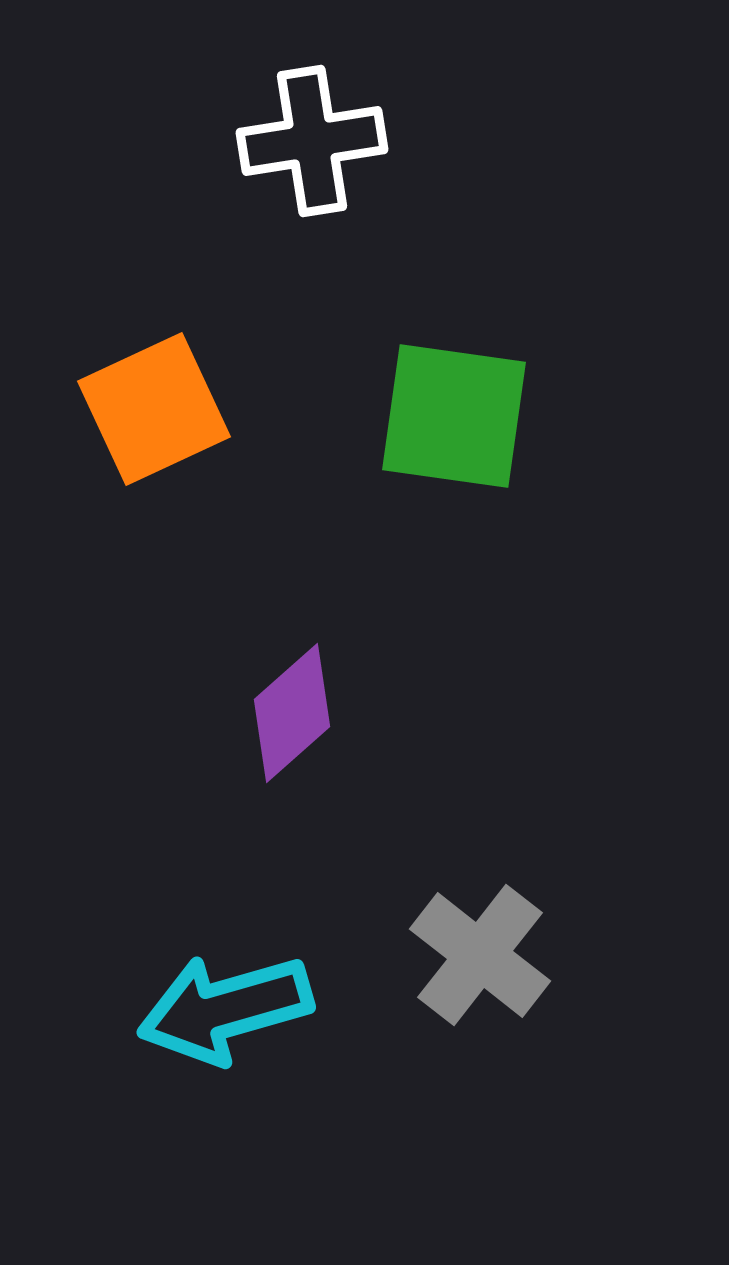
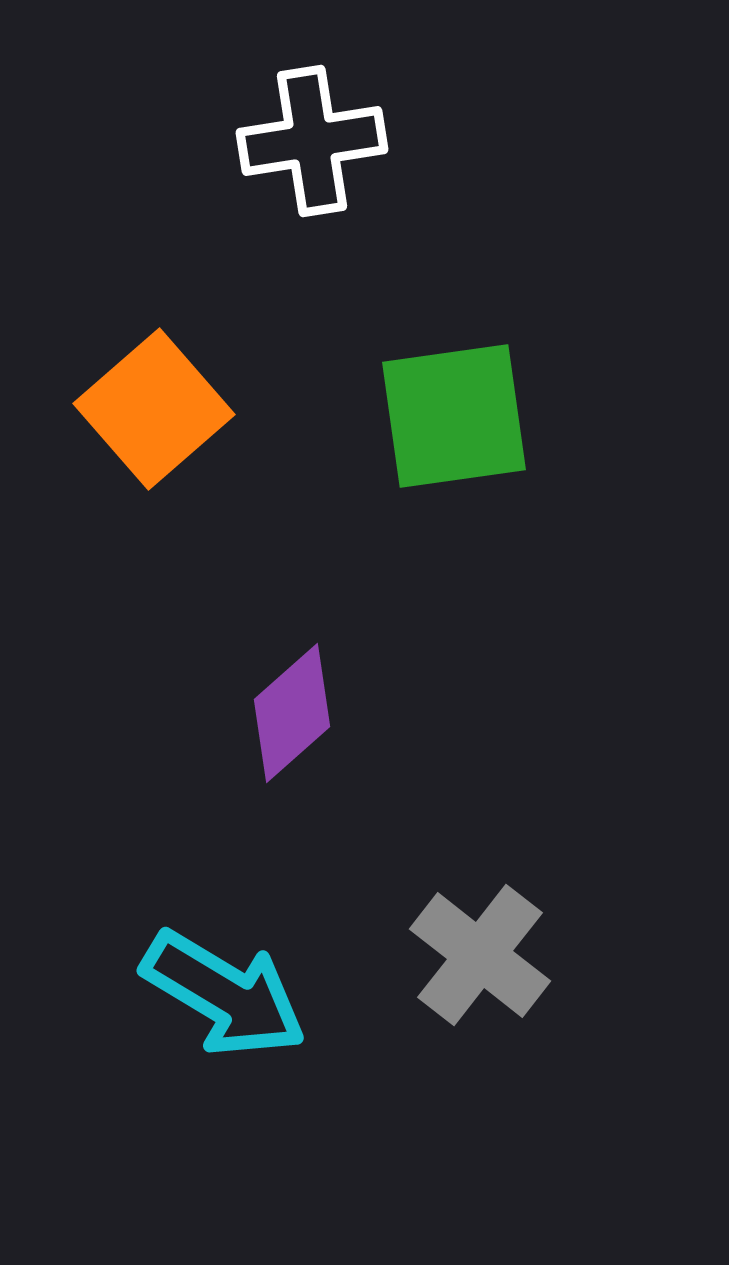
orange square: rotated 16 degrees counterclockwise
green square: rotated 16 degrees counterclockwise
cyan arrow: moved 1 px left, 15 px up; rotated 133 degrees counterclockwise
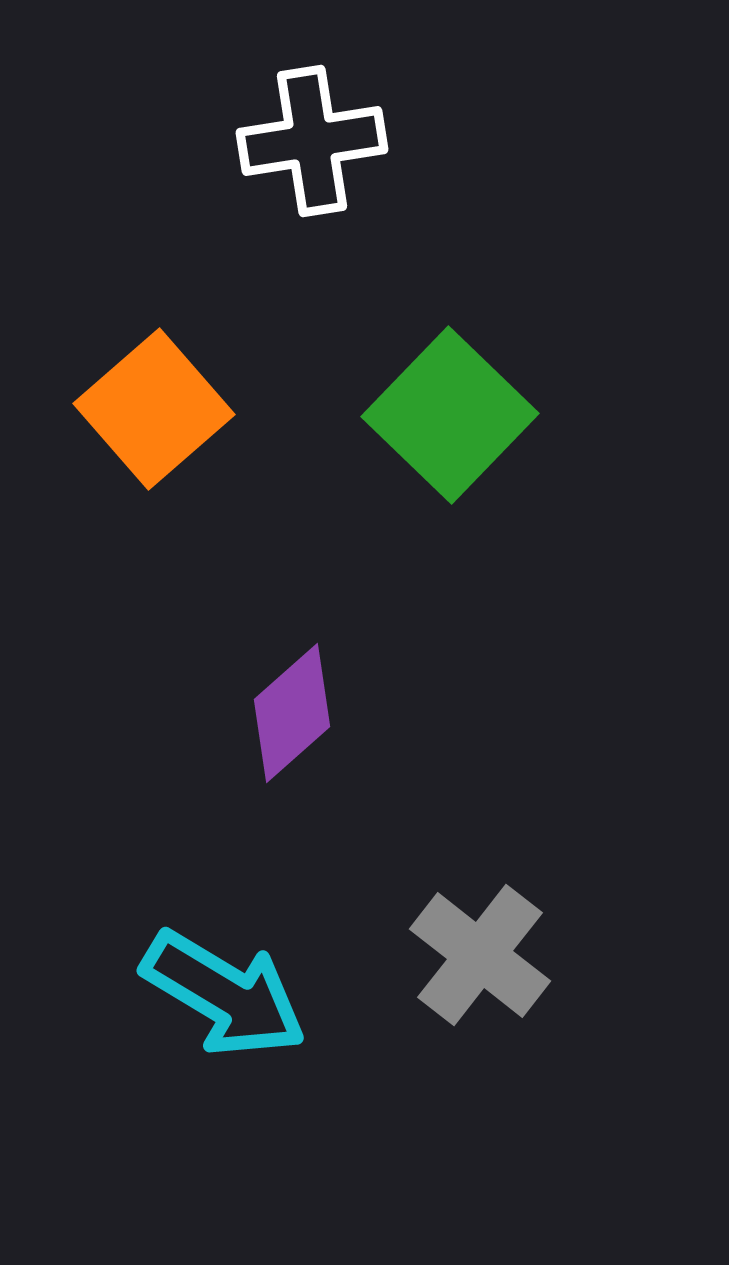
green square: moved 4 px left, 1 px up; rotated 38 degrees counterclockwise
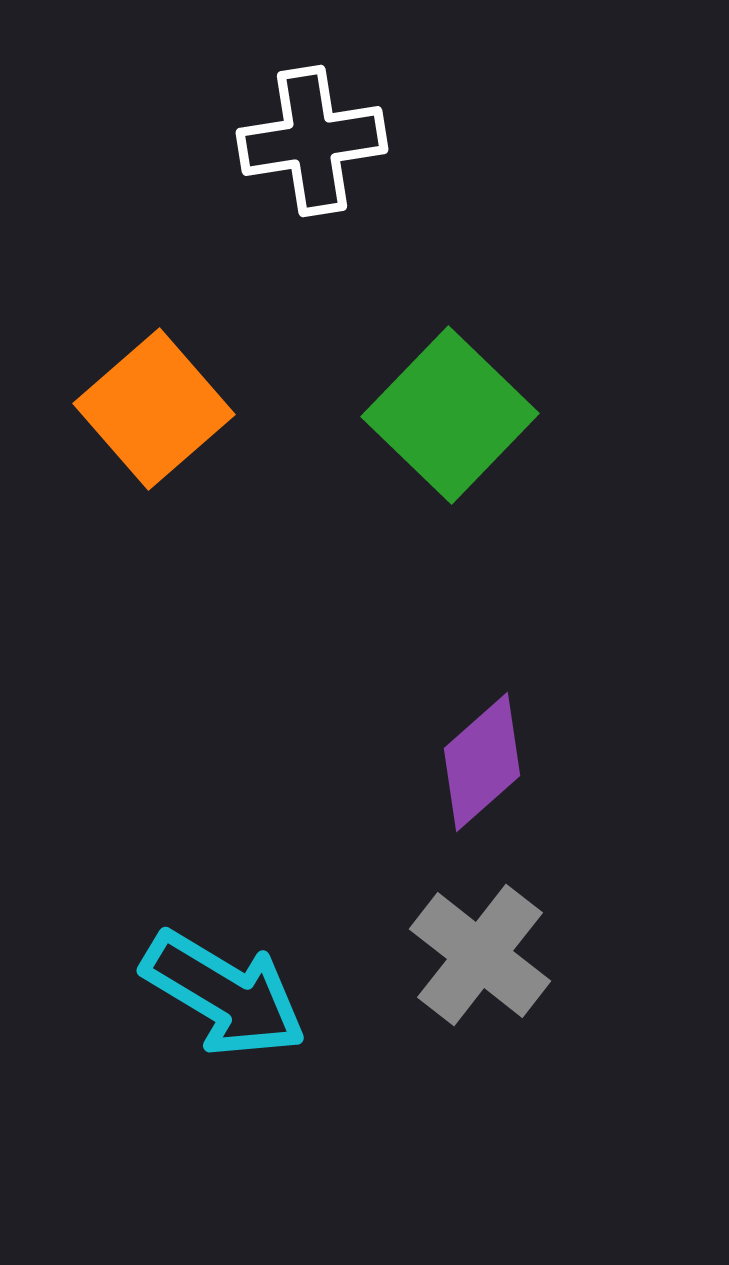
purple diamond: moved 190 px right, 49 px down
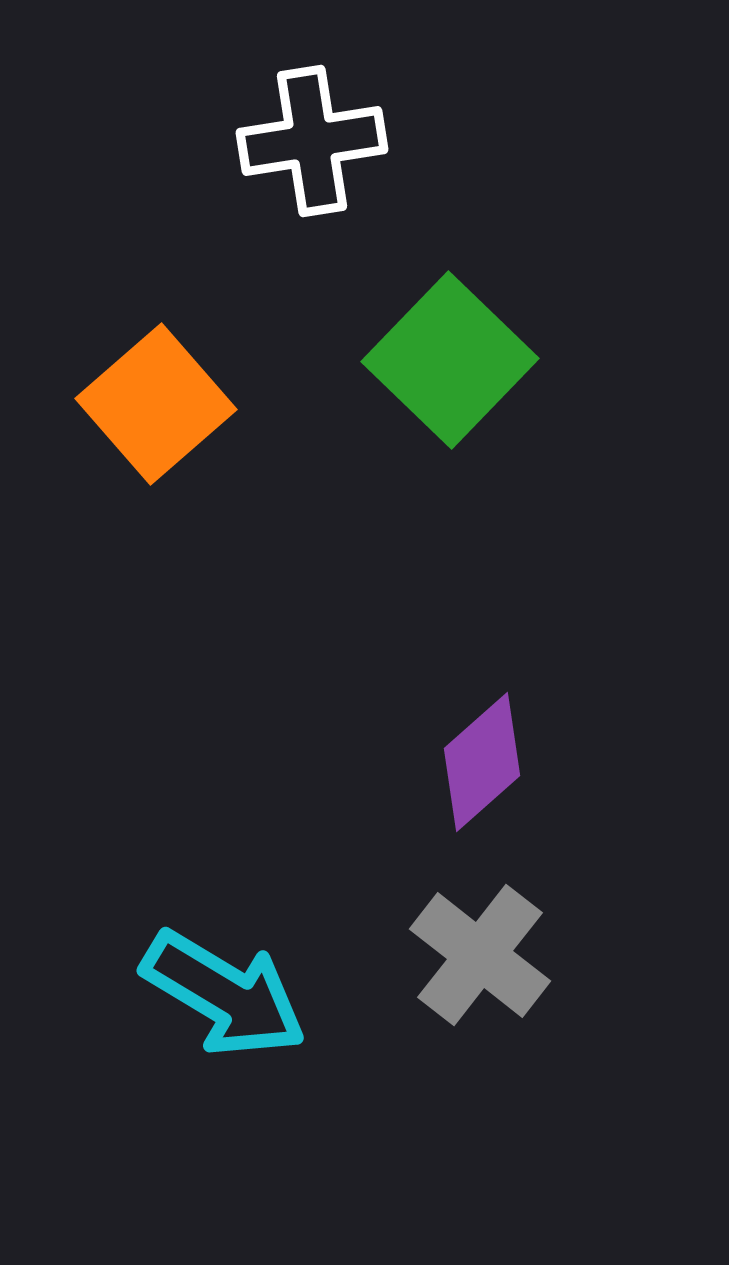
orange square: moved 2 px right, 5 px up
green square: moved 55 px up
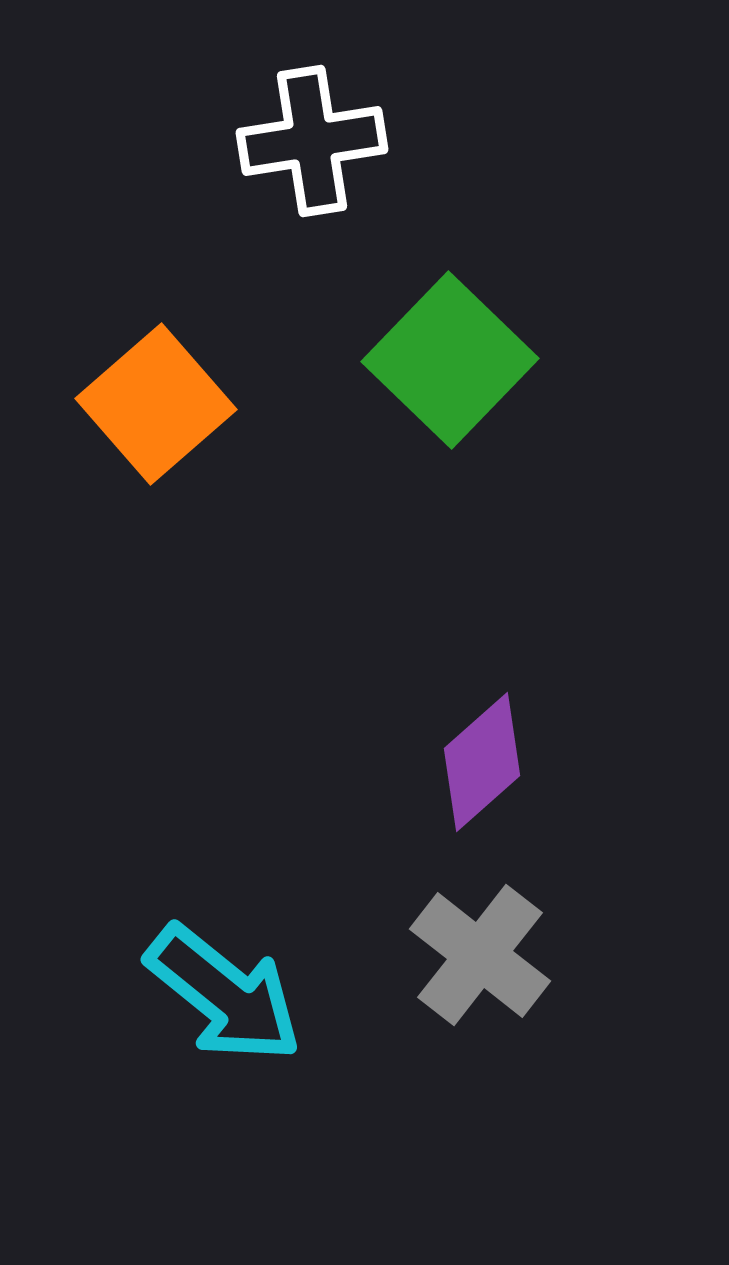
cyan arrow: rotated 8 degrees clockwise
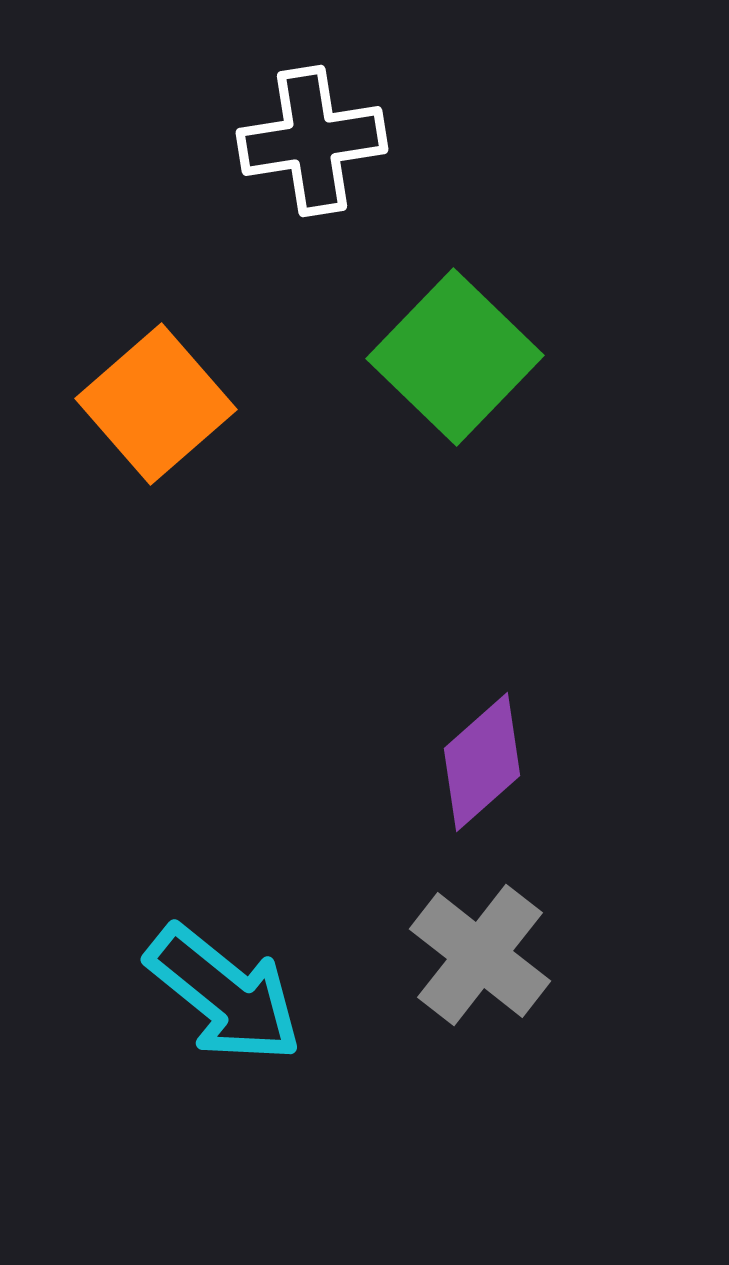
green square: moved 5 px right, 3 px up
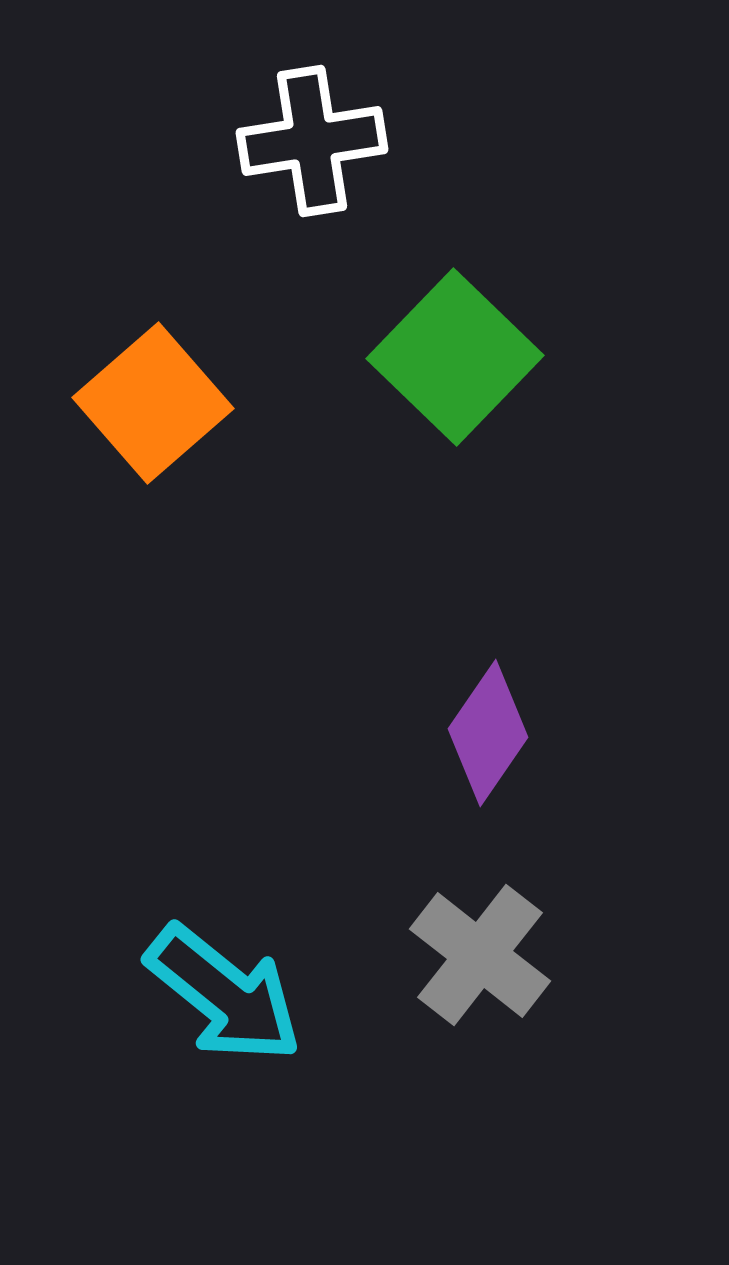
orange square: moved 3 px left, 1 px up
purple diamond: moved 6 px right, 29 px up; rotated 14 degrees counterclockwise
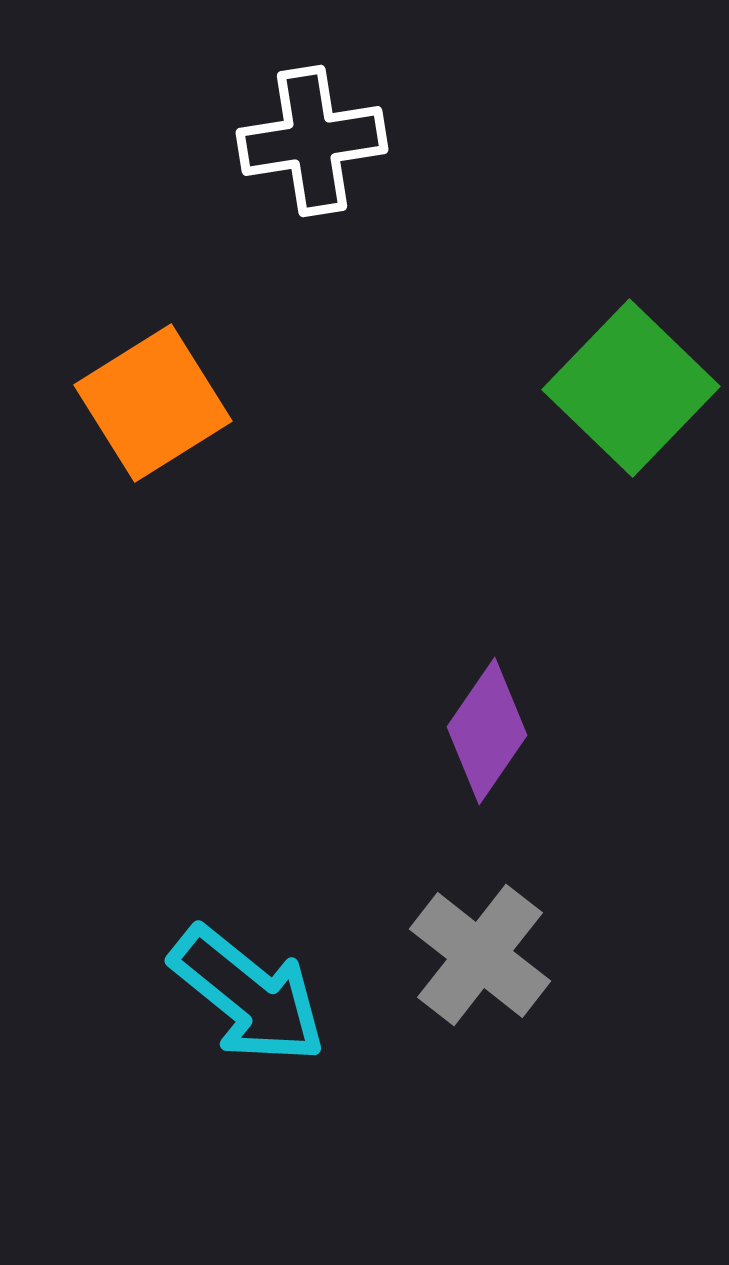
green square: moved 176 px right, 31 px down
orange square: rotated 9 degrees clockwise
purple diamond: moved 1 px left, 2 px up
cyan arrow: moved 24 px right, 1 px down
